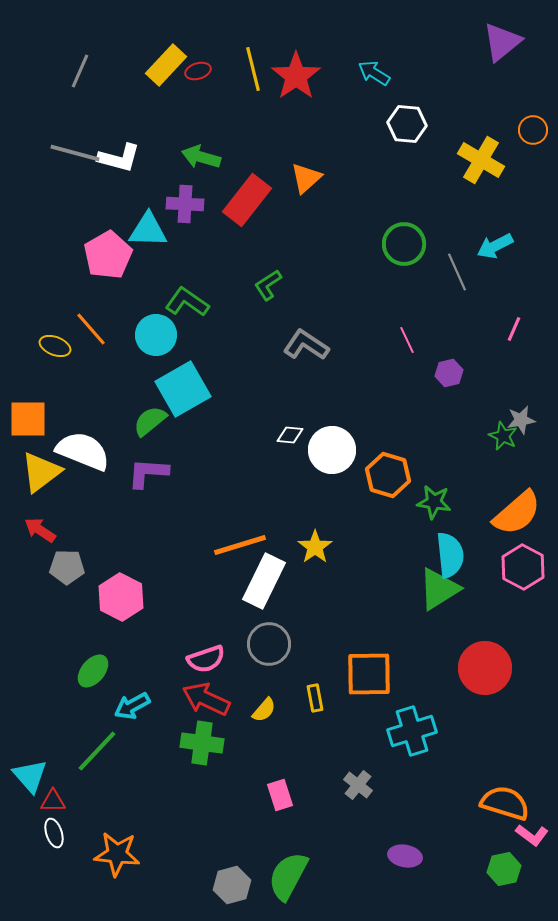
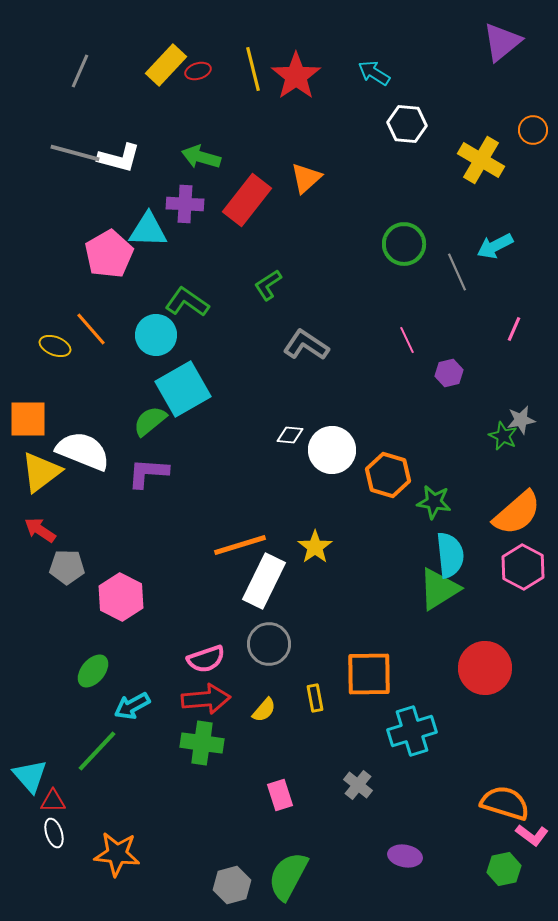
pink pentagon at (108, 255): moved 1 px right, 1 px up
red arrow at (206, 699): rotated 150 degrees clockwise
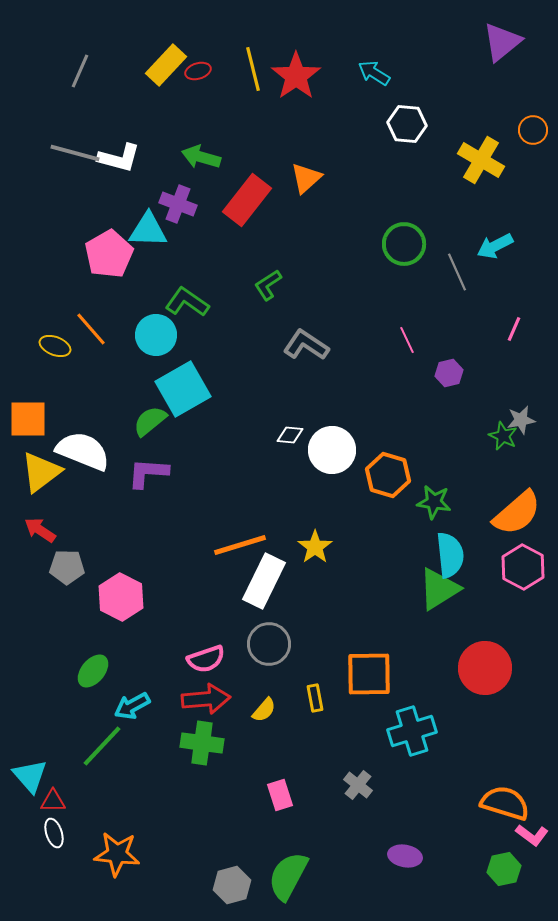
purple cross at (185, 204): moved 7 px left; rotated 18 degrees clockwise
green line at (97, 751): moved 5 px right, 5 px up
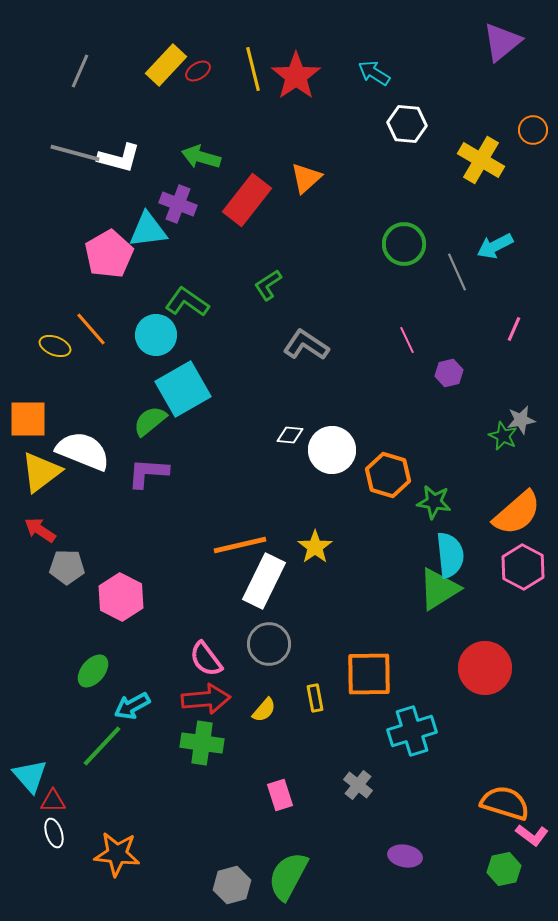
red ellipse at (198, 71): rotated 15 degrees counterclockwise
cyan triangle at (148, 230): rotated 9 degrees counterclockwise
orange line at (240, 545): rotated 4 degrees clockwise
pink semicircle at (206, 659): rotated 72 degrees clockwise
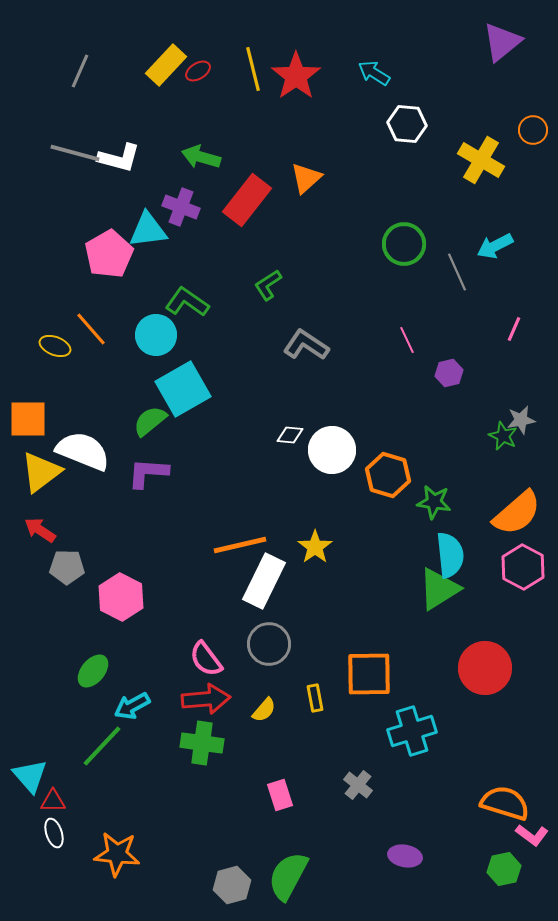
purple cross at (178, 204): moved 3 px right, 3 px down
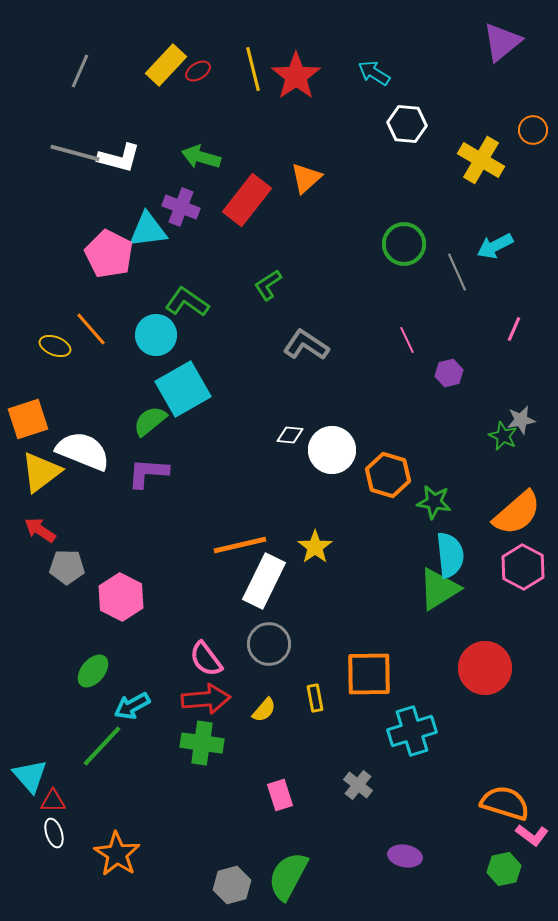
pink pentagon at (109, 254): rotated 15 degrees counterclockwise
orange square at (28, 419): rotated 18 degrees counterclockwise
orange star at (117, 854): rotated 27 degrees clockwise
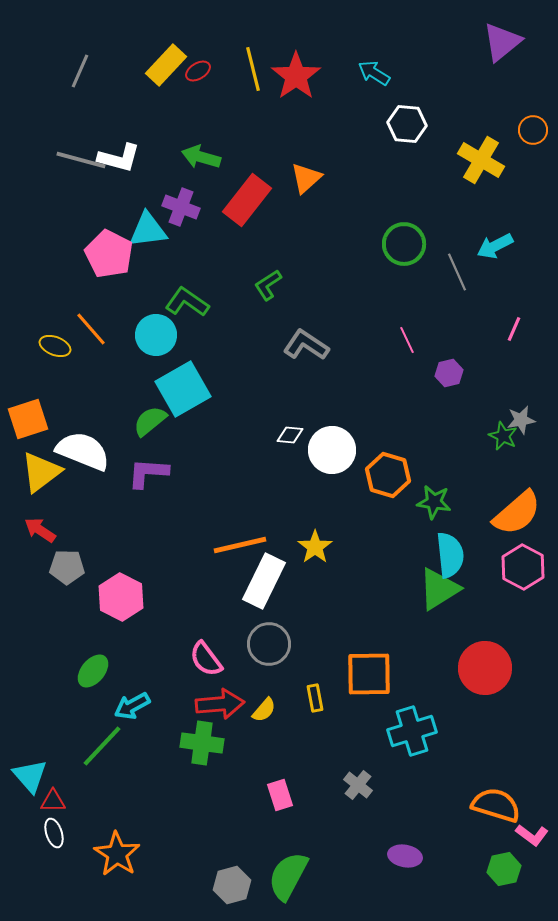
gray line at (75, 153): moved 6 px right, 7 px down
red arrow at (206, 699): moved 14 px right, 5 px down
orange semicircle at (505, 803): moved 9 px left, 2 px down
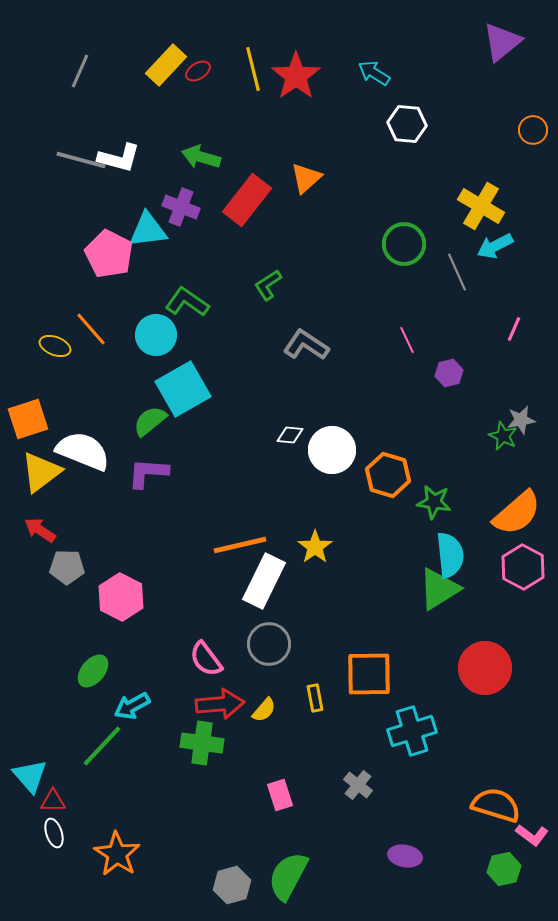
yellow cross at (481, 160): moved 46 px down
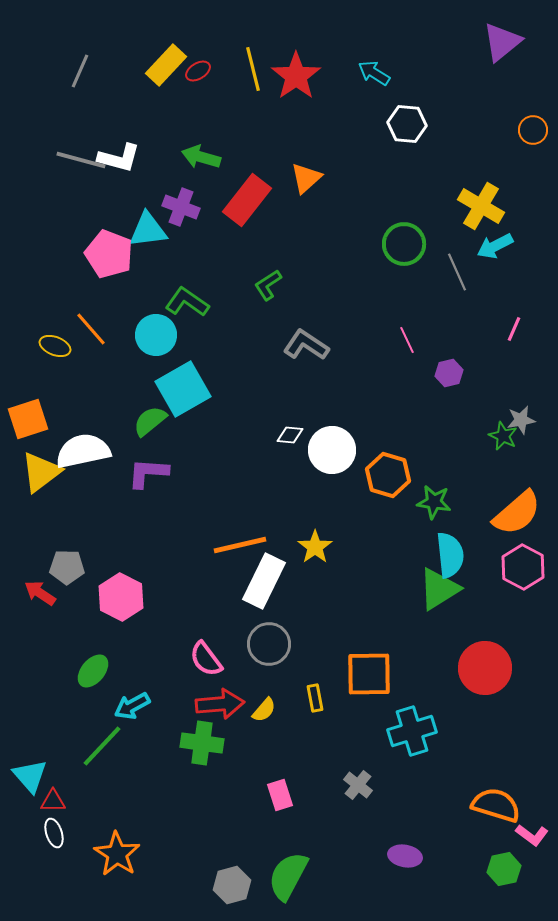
pink pentagon at (109, 254): rotated 6 degrees counterclockwise
white semicircle at (83, 451): rotated 34 degrees counterclockwise
red arrow at (40, 530): moved 63 px down
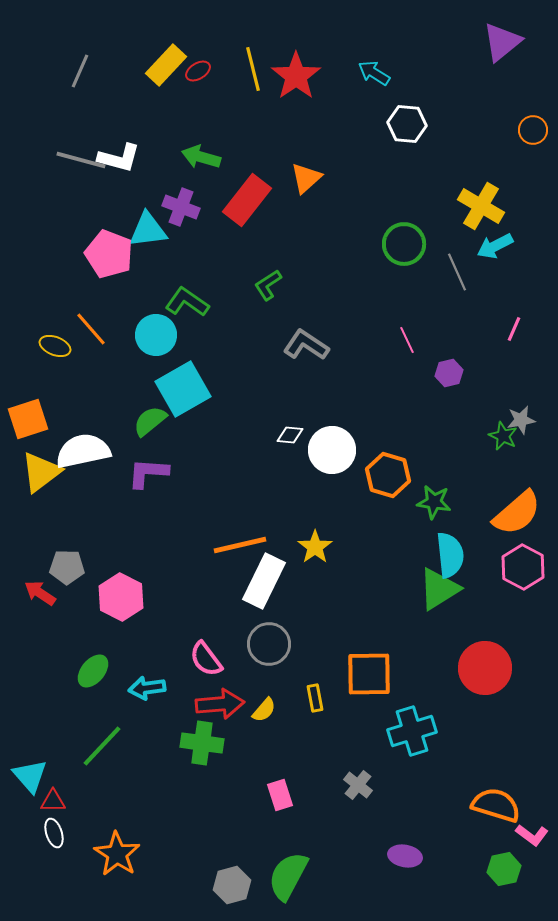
cyan arrow at (132, 706): moved 15 px right, 18 px up; rotated 21 degrees clockwise
